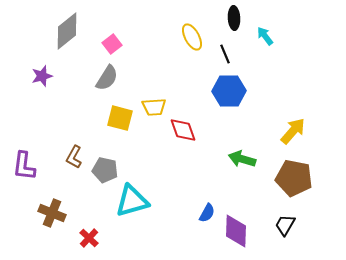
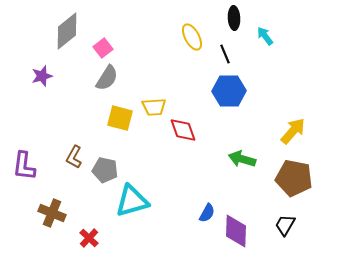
pink square: moved 9 px left, 4 px down
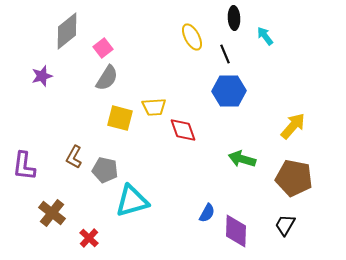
yellow arrow: moved 5 px up
brown cross: rotated 16 degrees clockwise
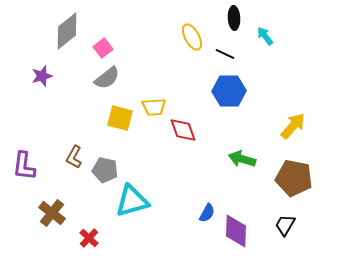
black line: rotated 42 degrees counterclockwise
gray semicircle: rotated 20 degrees clockwise
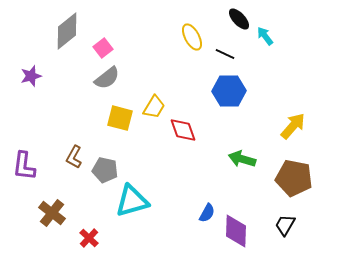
black ellipse: moved 5 px right, 1 px down; rotated 40 degrees counterclockwise
purple star: moved 11 px left
yellow trapezoid: rotated 55 degrees counterclockwise
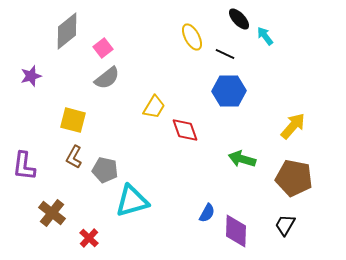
yellow square: moved 47 px left, 2 px down
red diamond: moved 2 px right
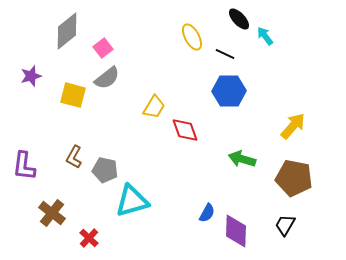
yellow square: moved 25 px up
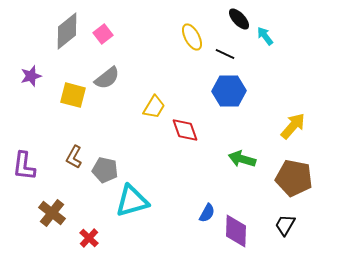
pink square: moved 14 px up
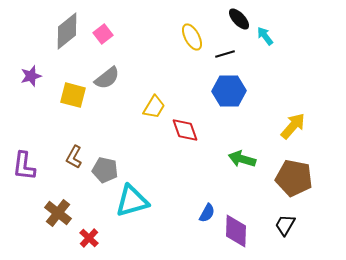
black line: rotated 42 degrees counterclockwise
brown cross: moved 6 px right
